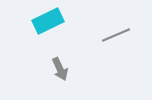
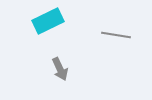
gray line: rotated 32 degrees clockwise
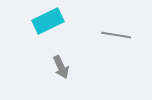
gray arrow: moved 1 px right, 2 px up
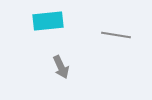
cyan rectangle: rotated 20 degrees clockwise
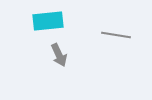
gray arrow: moved 2 px left, 12 px up
